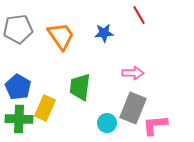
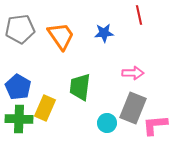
red line: rotated 18 degrees clockwise
gray pentagon: moved 2 px right
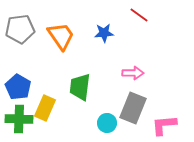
red line: rotated 42 degrees counterclockwise
pink L-shape: moved 9 px right
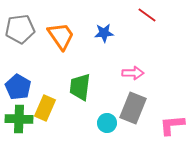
red line: moved 8 px right
pink L-shape: moved 8 px right
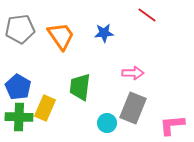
green cross: moved 2 px up
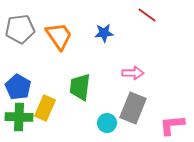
orange trapezoid: moved 2 px left
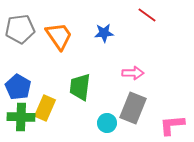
green cross: moved 2 px right
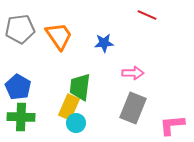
red line: rotated 12 degrees counterclockwise
blue star: moved 10 px down
yellow rectangle: moved 24 px right, 1 px up
cyan circle: moved 31 px left
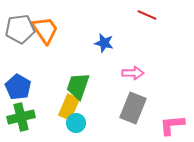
orange trapezoid: moved 14 px left, 6 px up
blue star: rotated 18 degrees clockwise
green trapezoid: moved 2 px left, 1 px up; rotated 12 degrees clockwise
green cross: rotated 16 degrees counterclockwise
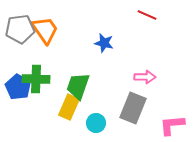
pink arrow: moved 12 px right, 4 px down
green cross: moved 15 px right, 38 px up; rotated 16 degrees clockwise
cyan circle: moved 20 px right
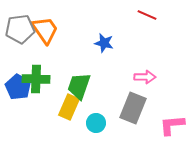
green trapezoid: moved 1 px right
